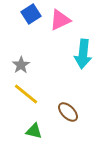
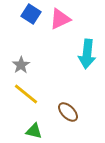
blue square: rotated 24 degrees counterclockwise
pink triangle: moved 1 px up
cyan arrow: moved 4 px right
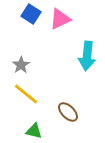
cyan arrow: moved 2 px down
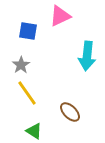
blue square: moved 3 px left, 17 px down; rotated 24 degrees counterclockwise
pink triangle: moved 3 px up
yellow line: moved 1 px right, 1 px up; rotated 16 degrees clockwise
brown ellipse: moved 2 px right
green triangle: rotated 18 degrees clockwise
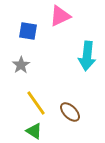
yellow line: moved 9 px right, 10 px down
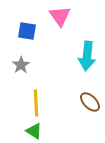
pink triangle: rotated 40 degrees counterclockwise
blue square: moved 1 px left
yellow line: rotated 32 degrees clockwise
brown ellipse: moved 20 px right, 10 px up
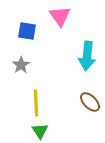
green triangle: moved 6 px right; rotated 24 degrees clockwise
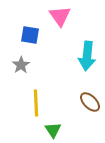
blue square: moved 3 px right, 4 px down
green triangle: moved 13 px right, 1 px up
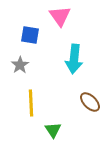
cyan arrow: moved 13 px left, 3 px down
gray star: moved 1 px left
yellow line: moved 5 px left
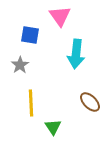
cyan arrow: moved 2 px right, 5 px up
green triangle: moved 3 px up
